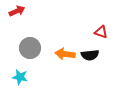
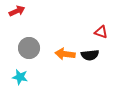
gray circle: moved 1 px left
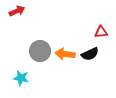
red triangle: rotated 24 degrees counterclockwise
gray circle: moved 11 px right, 3 px down
black semicircle: moved 1 px up; rotated 18 degrees counterclockwise
cyan star: moved 1 px right, 1 px down
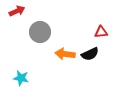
gray circle: moved 19 px up
